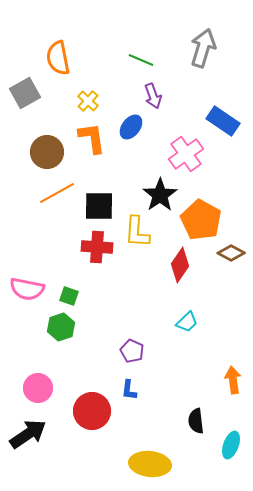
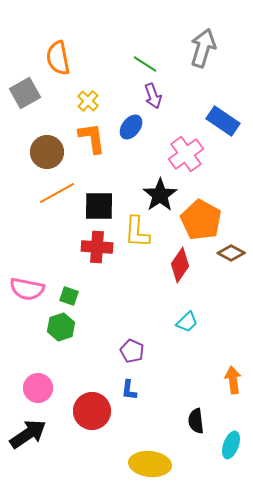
green line: moved 4 px right, 4 px down; rotated 10 degrees clockwise
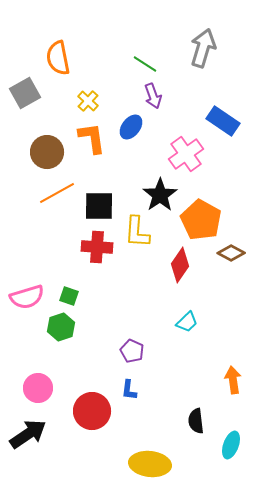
pink semicircle: moved 8 px down; rotated 28 degrees counterclockwise
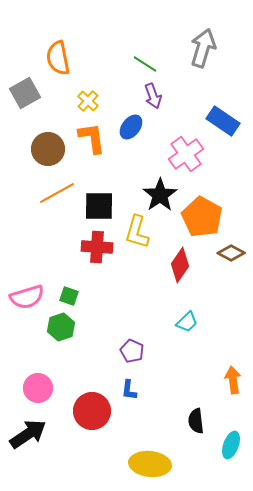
brown circle: moved 1 px right, 3 px up
orange pentagon: moved 1 px right, 3 px up
yellow L-shape: rotated 12 degrees clockwise
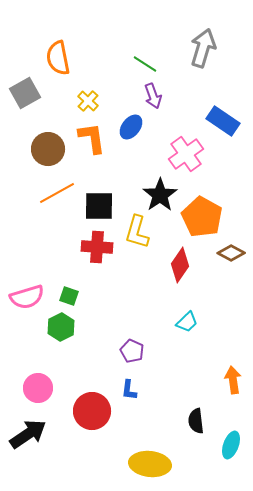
green hexagon: rotated 8 degrees counterclockwise
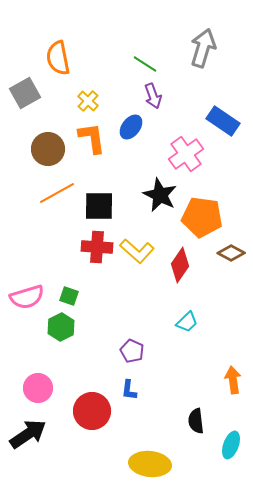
black star: rotated 12 degrees counterclockwise
orange pentagon: rotated 21 degrees counterclockwise
yellow L-shape: moved 19 px down; rotated 64 degrees counterclockwise
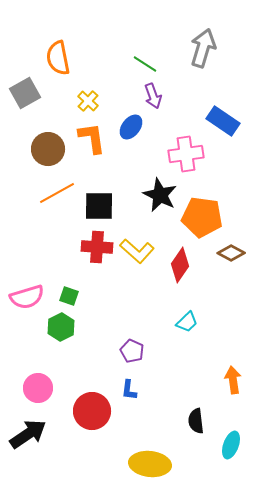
pink cross: rotated 28 degrees clockwise
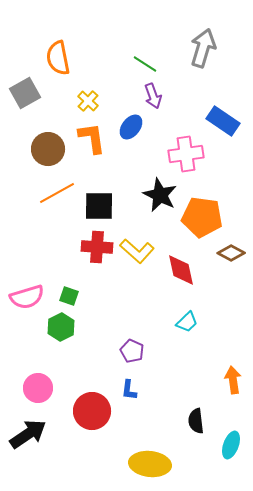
red diamond: moved 1 px right, 5 px down; rotated 48 degrees counterclockwise
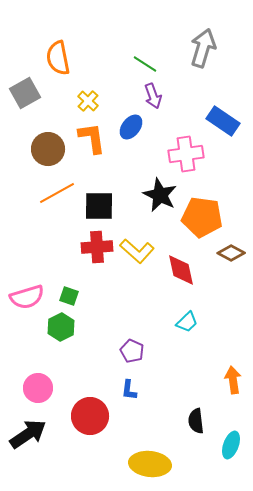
red cross: rotated 8 degrees counterclockwise
red circle: moved 2 px left, 5 px down
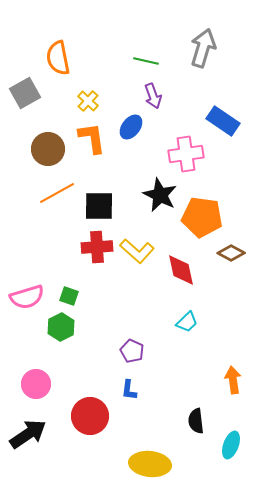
green line: moved 1 px right, 3 px up; rotated 20 degrees counterclockwise
pink circle: moved 2 px left, 4 px up
